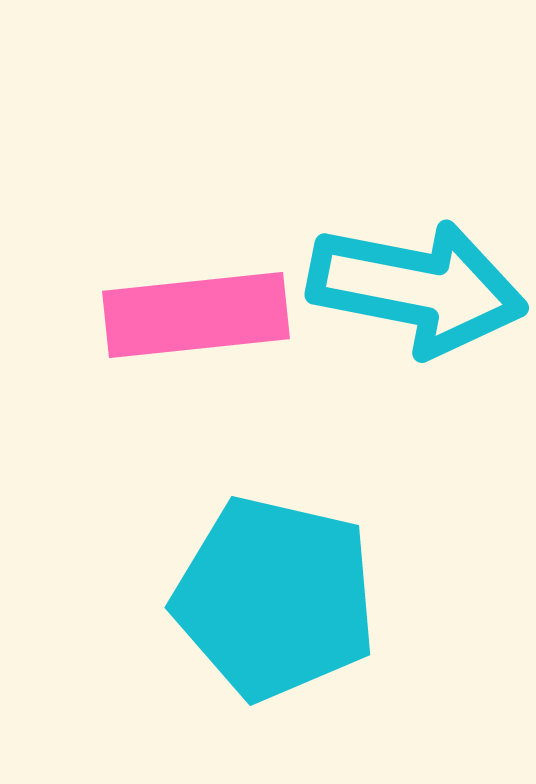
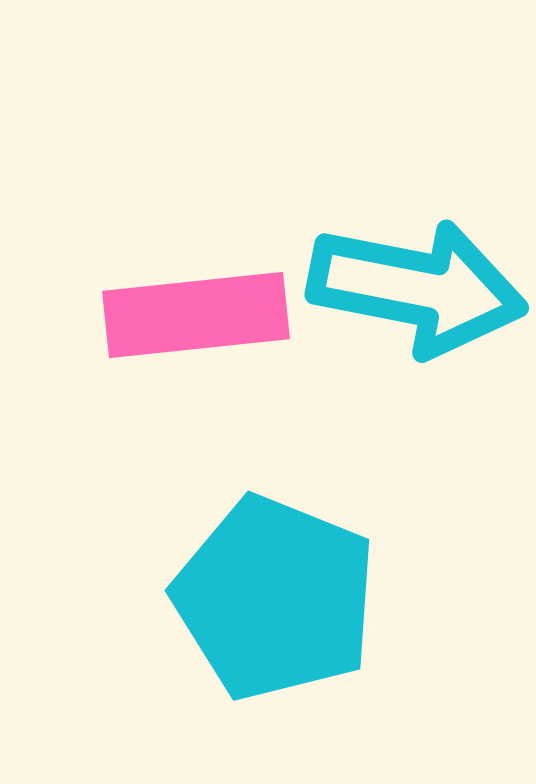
cyan pentagon: rotated 9 degrees clockwise
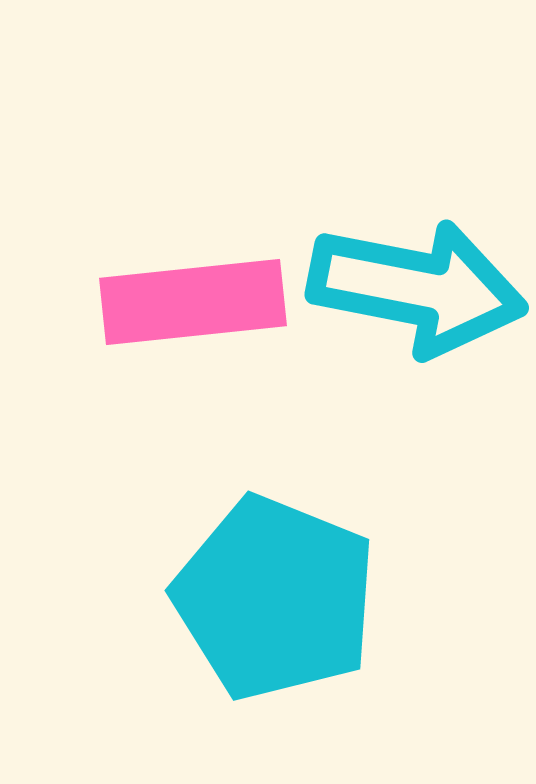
pink rectangle: moved 3 px left, 13 px up
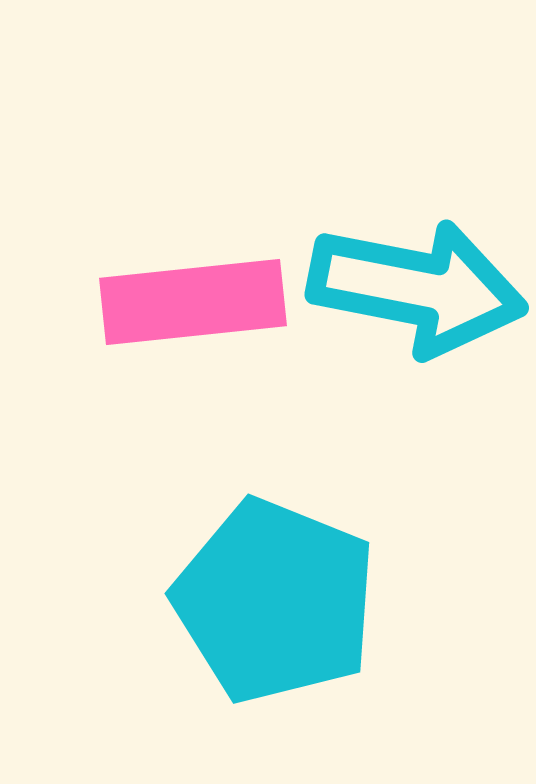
cyan pentagon: moved 3 px down
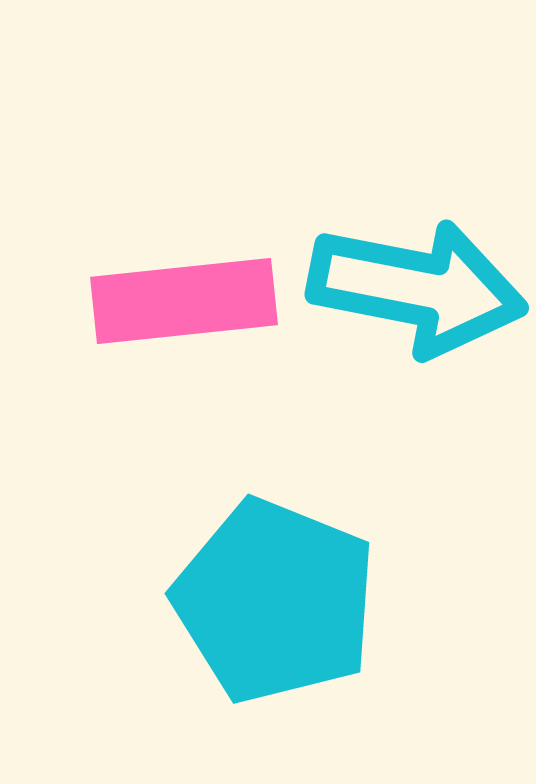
pink rectangle: moved 9 px left, 1 px up
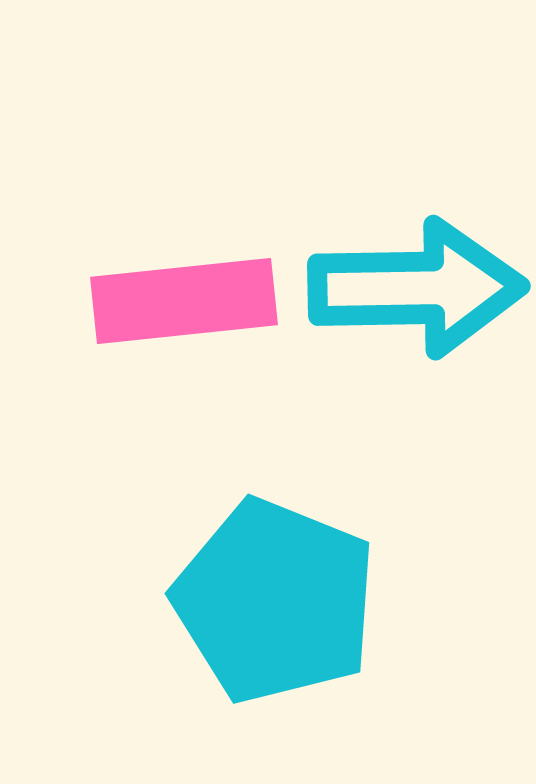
cyan arrow: rotated 12 degrees counterclockwise
